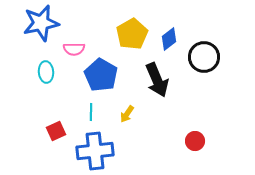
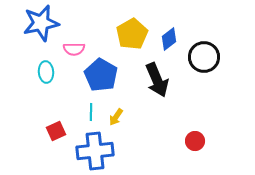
yellow arrow: moved 11 px left, 3 px down
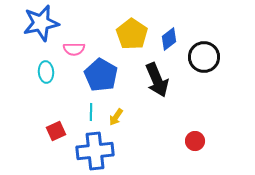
yellow pentagon: rotated 8 degrees counterclockwise
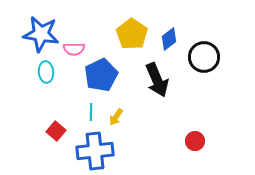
blue star: moved 11 px down; rotated 21 degrees clockwise
blue pentagon: rotated 16 degrees clockwise
red square: rotated 24 degrees counterclockwise
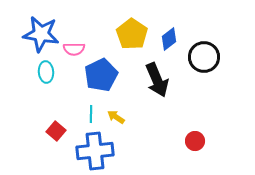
cyan line: moved 2 px down
yellow arrow: rotated 90 degrees clockwise
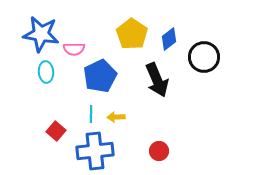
blue pentagon: moved 1 px left, 1 px down
yellow arrow: rotated 36 degrees counterclockwise
red circle: moved 36 px left, 10 px down
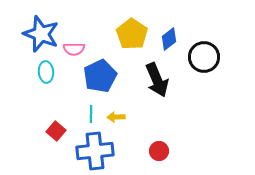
blue star: rotated 12 degrees clockwise
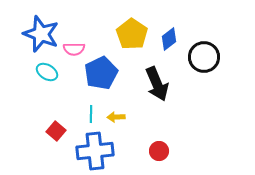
cyan ellipse: moved 1 px right; rotated 55 degrees counterclockwise
blue pentagon: moved 1 px right, 3 px up
black arrow: moved 4 px down
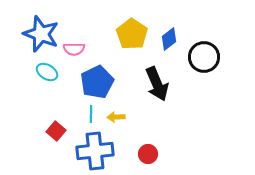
blue pentagon: moved 4 px left, 9 px down
red circle: moved 11 px left, 3 px down
